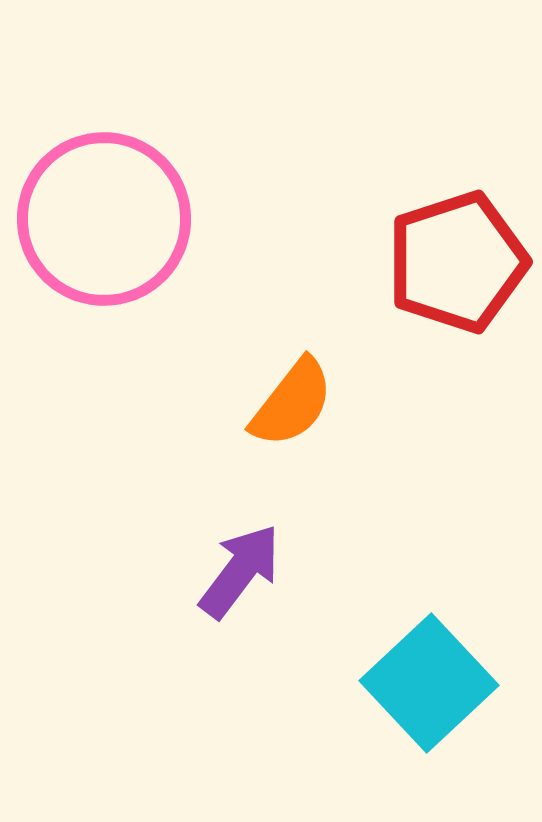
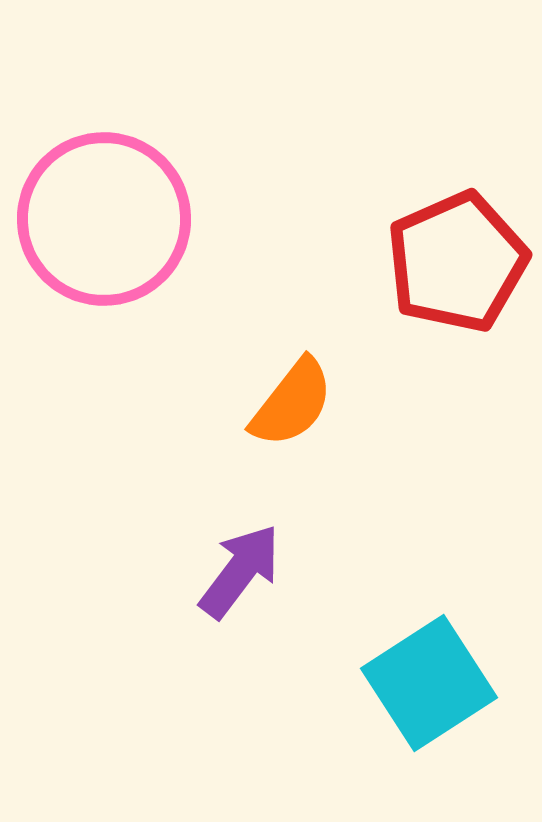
red pentagon: rotated 6 degrees counterclockwise
cyan square: rotated 10 degrees clockwise
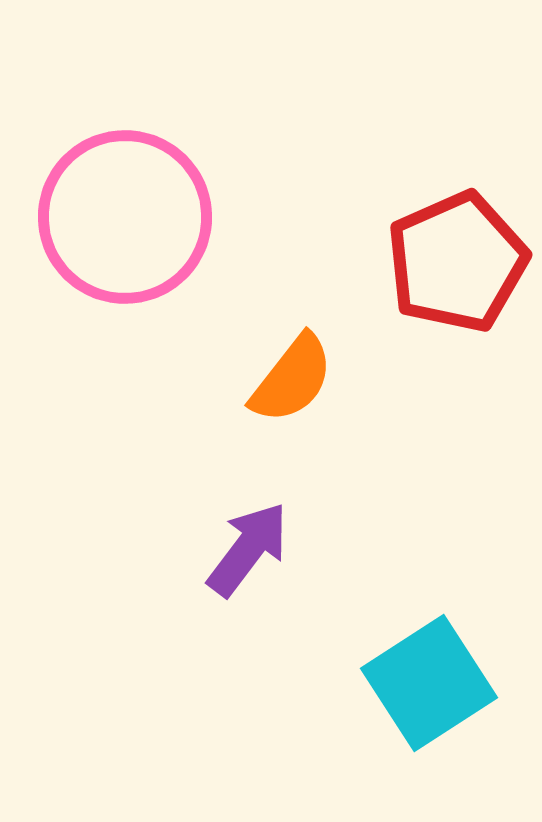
pink circle: moved 21 px right, 2 px up
orange semicircle: moved 24 px up
purple arrow: moved 8 px right, 22 px up
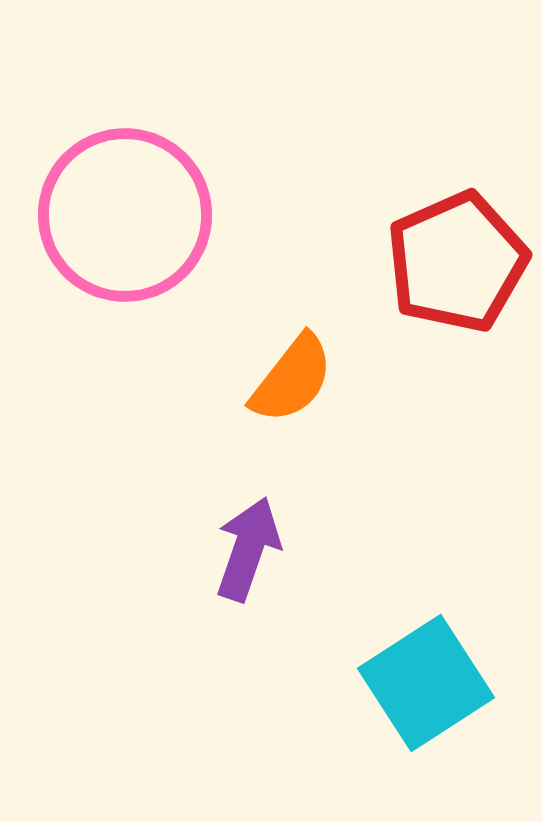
pink circle: moved 2 px up
purple arrow: rotated 18 degrees counterclockwise
cyan square: moved 3 px left
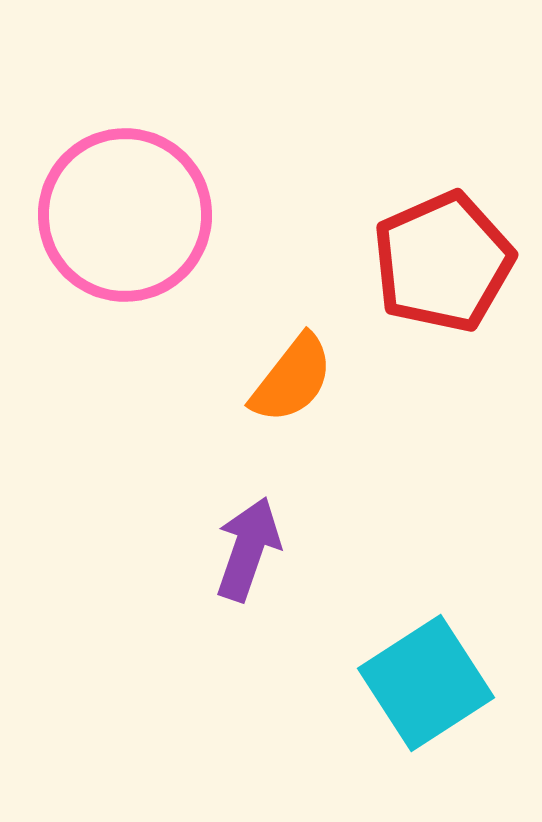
red pentagon: moved 14 px left
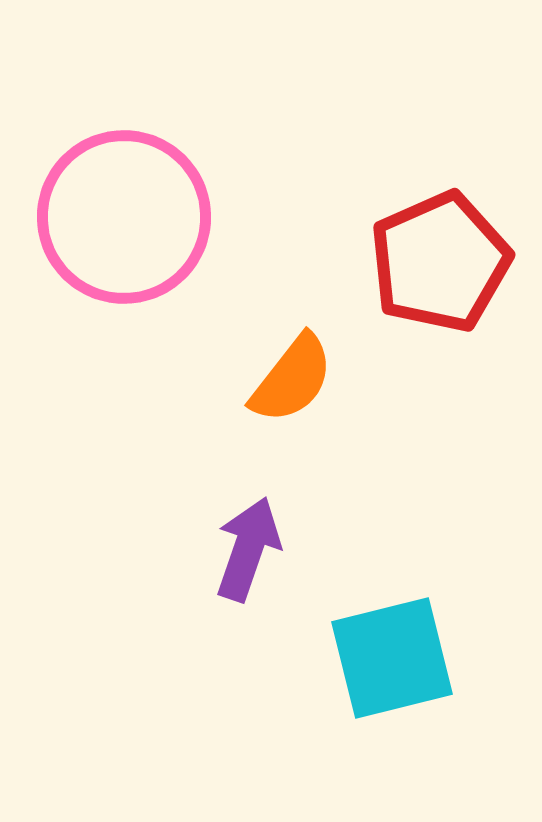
pink circle: moved 1 px left, 2 px down
red pentagon: moved 3 px left
cyan square: moved 34 px left, 25 px up; rotated 19 degrees clockwise
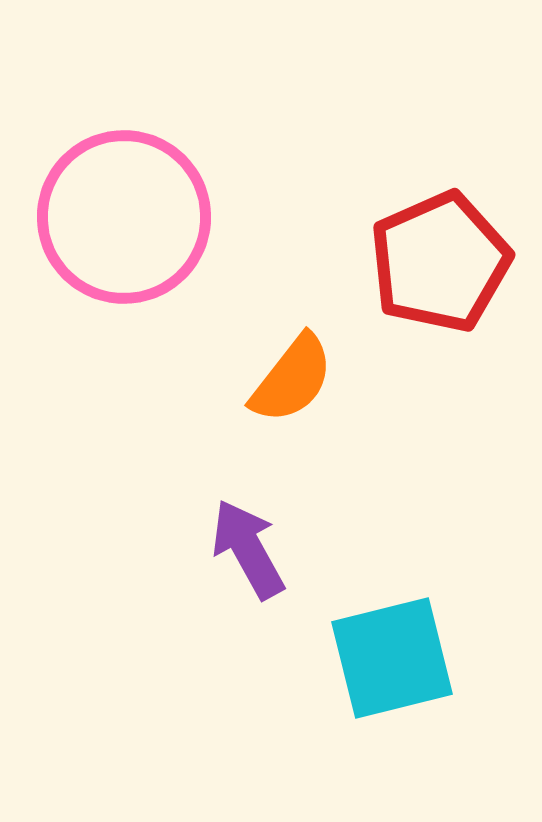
purple arrow: rotated 48 degrees counterclockwise
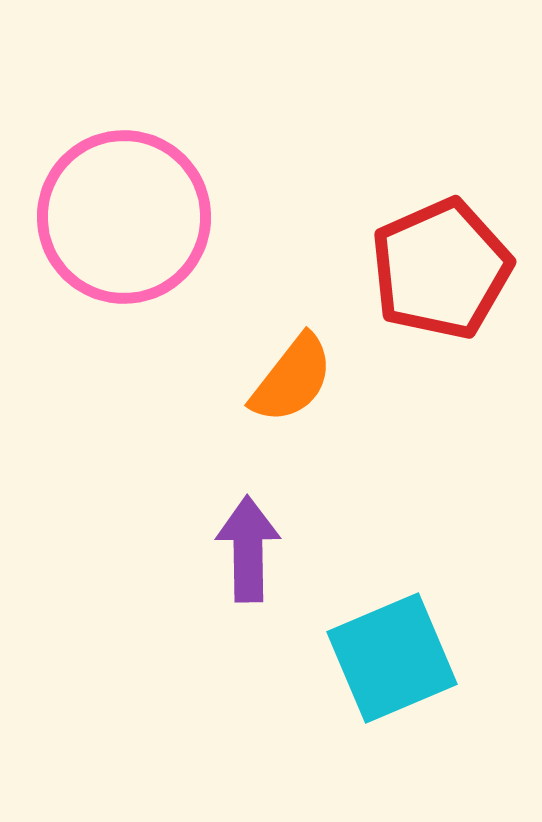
red pentagon: moved 1 px right, 7 px down
purple arrow: rotated 28 degrees clockwise
cyan square: rotated 9 degrees counterclockwise
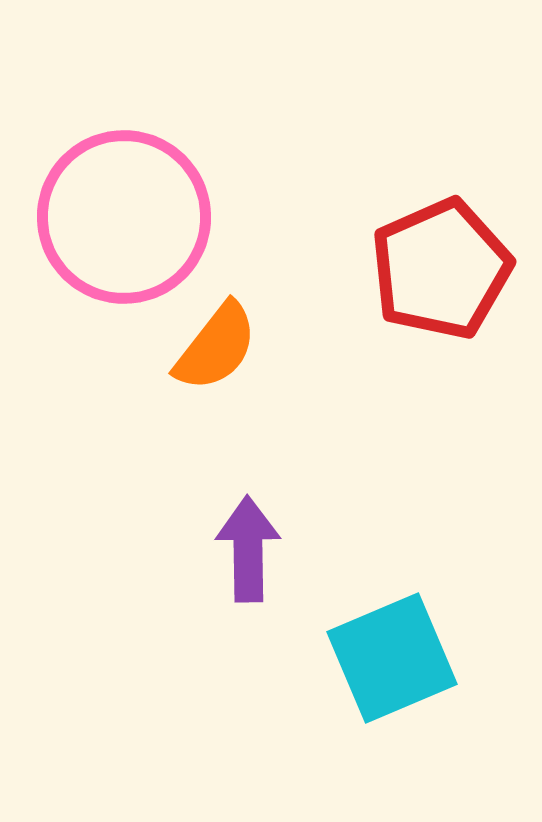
orange semicircle: moved 76 px left, 32 px up
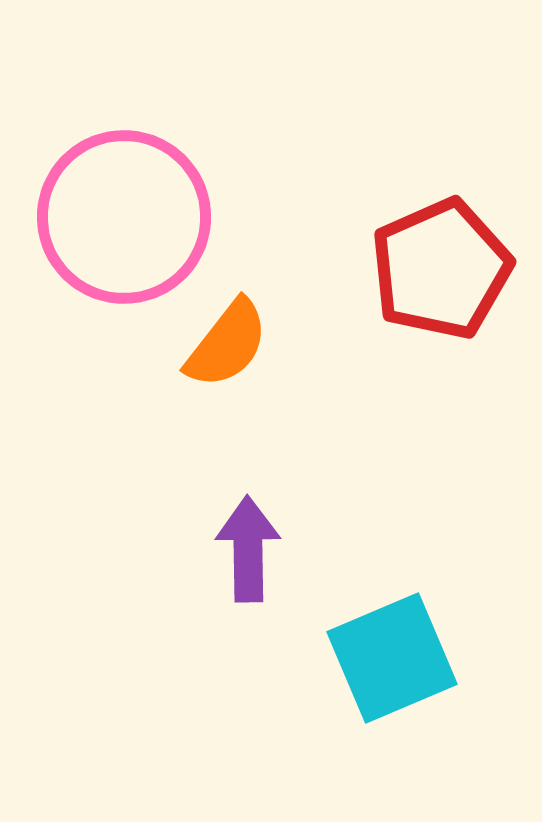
orange semicircle: moved 11 px right, 3 px up
